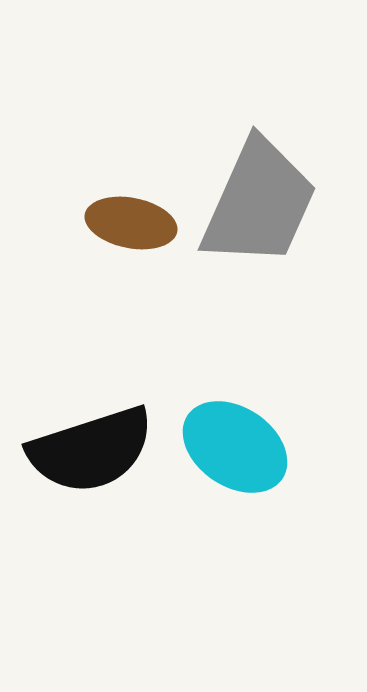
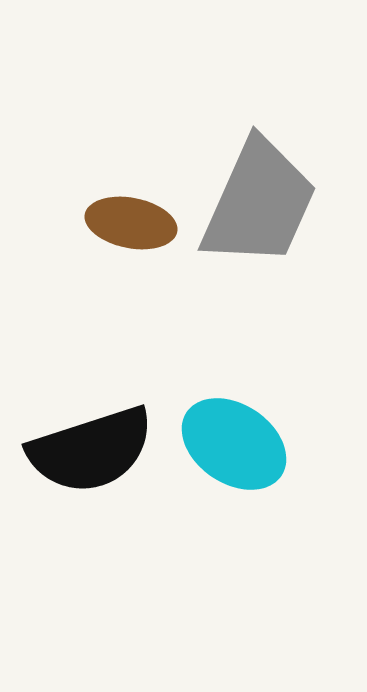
cyan ellipse: moved 1 px left, 3 px up
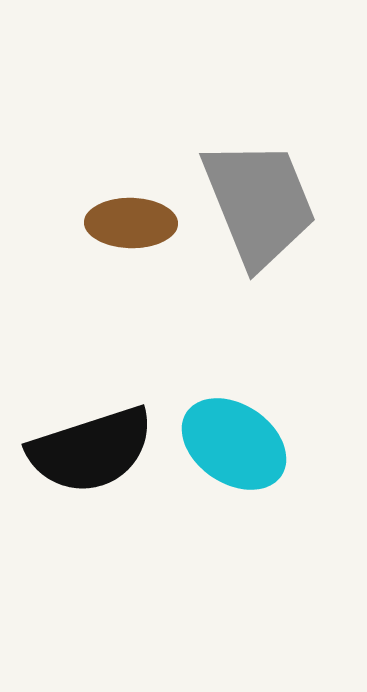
gray trapezoid: rotated 46 degrees counterclockwise
brown ellipse: rotated 10 degrees counterclockwise
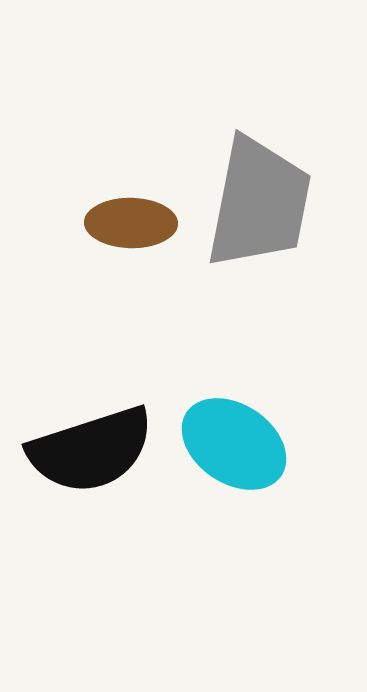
gray trapezoid: rotated 33 degrees clockwise
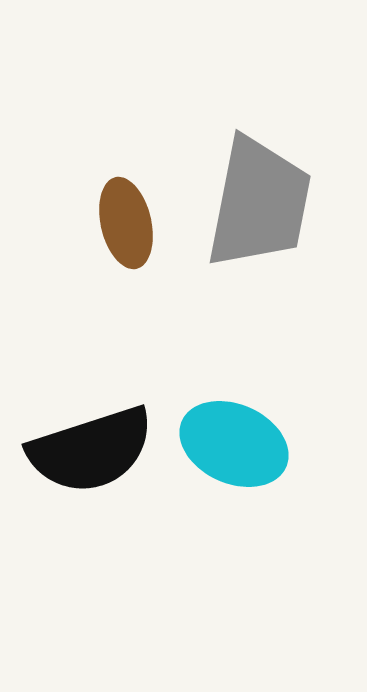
brown ellipse: moved 5 px left; rotated 76 degrees clockwise
cyan ellipse: rotated 10 degrees counterclockwise
